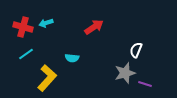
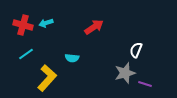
red cross: moved 2 px up
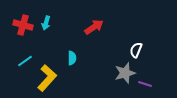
cyan arrow: rotated 56 degrees counterclockwise
cyan line: moved 1 px left, 7 px down
cyan semicircle: rotated 96 degrees counterclockwise
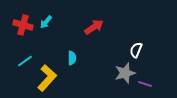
cyan arrow: moved 1 px up; rotated 24 degrees clockwise
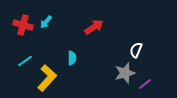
purple line: rotated 56 degrees counterclockwise
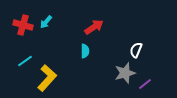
cyan semicircle: moved 13 px right, 7 px up
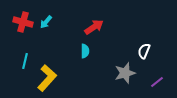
red cross: moved 3 px up
white semicircle: moved 8 px right, 1 px down
cyan line: rotated 42 degrees counterclockwise
purple line: moved 12 px right, 2 px up
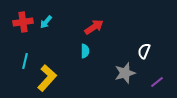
red cross: rotated 24 degrees counterclockwise
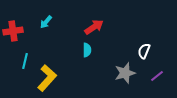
red cross: moved 10 px left, 9 px down
cyan semicircle: moved 2 px right, 1 px up
purple line: moved 6 px up
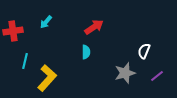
cyan semicircle: moved 1 px left, 2 px down
